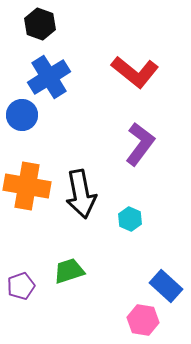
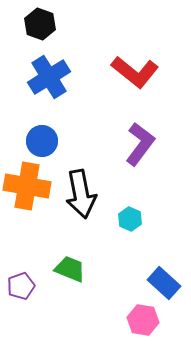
blue circle: moved 20 px right, 26 px down
green trapezoid: moved 1 px right, 2 px up; rotated 40 degrees clockwise
blue rectangle: moved 2 px left, 3 px up
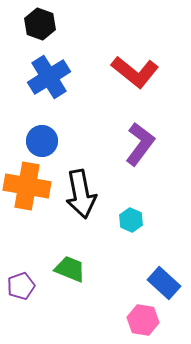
cyan hexagon: moved 1 px right, 1 px down
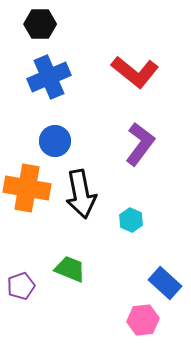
black hexagon: rotated 20 degrees counterclockwise
blue cross: rotated 9 degrees clockwise
blue circle: moved 13 px right
orange cross: moved 2 px down
blue rectangle: moved 1 px right
pink hexagon: rotated 16 degrees counterclockwise
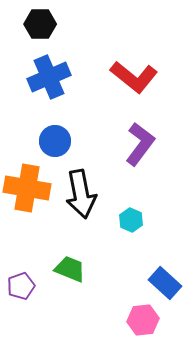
red L-shape: moved 1 px left, 5 px down
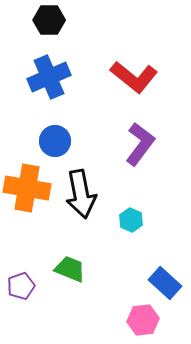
black hexagon: moved 9 px right, 4 px up
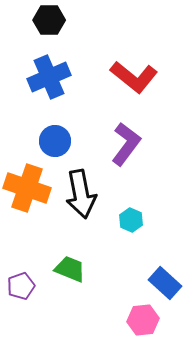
purple L-shape: moved 14 px left
orange cross: rotated 9 degrees clockwise
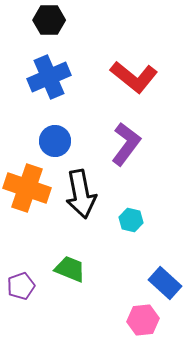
cyan hexagon: rotated 10 degrees counterclockwise
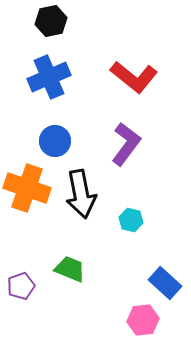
black hexagon: moved 2 px right, 1 px down; rotated 12 degrees counterclockwise
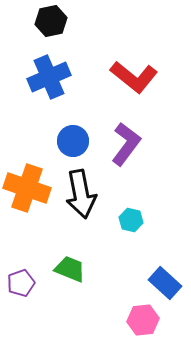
blue circle: moved 18 px right
purple pentagon: moved 3 px up
